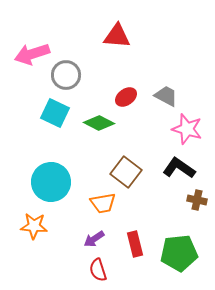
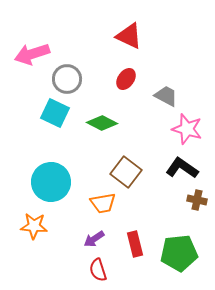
red triangle: moved 12 px right; rotated 20 degrees clockwise
gray circle: moved 1 px right, 4 px down
red ellipse: moved 18 px up; rotated 20 degrees counterclockwise
green diamond: moved 3 px right
black L-shape: moved 3 px right
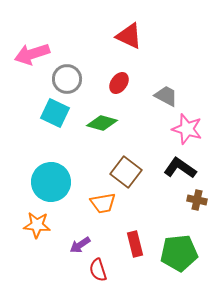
red ellipse: moved 7 px left, 4 px down
green diamond: rotated 12 degrees counterclockwise
black L-shape: moved 2 px left
orange star: moved 3 px right, 1 px up
purple arrow: moved 14 px left, 6 px down
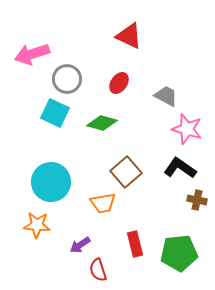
brown square: rotated 12 degrees clockwise
